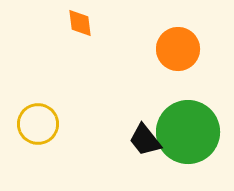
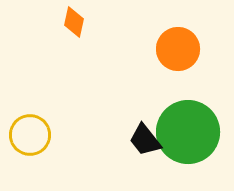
orange diamond: moved 6 px left, 1 px up; rotated 20 degrees clockwise
yellow circle: moved 8 px left, 11 px down
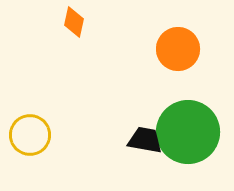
black trapezoid: rotated 138 degrees clockwise
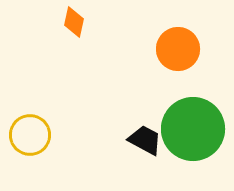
green circle: moved 5 px right, 3 px up
black trapezoid: rotated 18 degrees clockwise
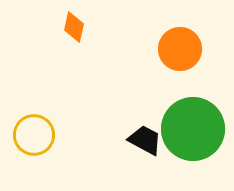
orange diamond: moved 5 px down
orange circle: moved 2 px right
yellow circle: moved 4 px right
